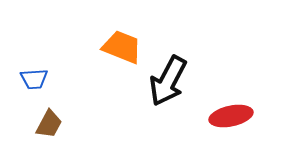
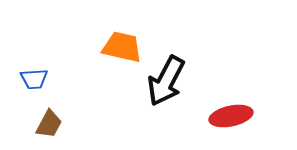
orange trapezoid: rotated 9 degrees counterclockwise
black arrow: moved 2 px left
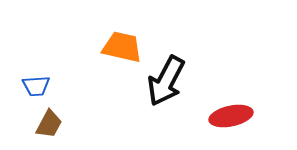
blue trapezoid: moved 2 px right, 7 px down
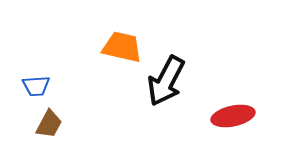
red ellipse: moved 2 px right
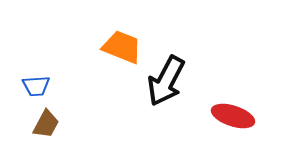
orange trapezoid: rotated 9 degrees clockwise
red ellipse: rotated 30 degrees clockwise
brown trapezoid: moved 3 px left
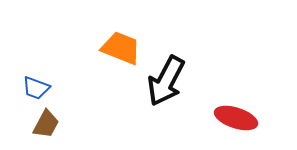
orange trapezoid: moved 1 px left, 1 px down
blue trapezoid: moved 2 px down; rotated 24 degrees clockwise
red ellipse: moved 3 px right, 2 px down
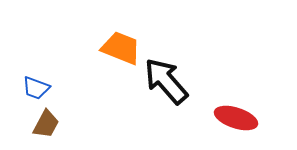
black arrow: rotated 111 degrees clockwise
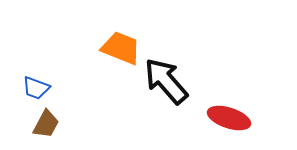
red ellipse: moved 7 px left
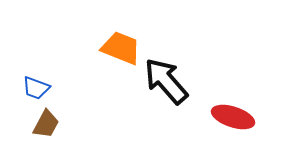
red ellipse: moved 4 px right, 1 px up
